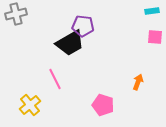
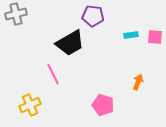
cyan rectangle: moved 21 px left, 24 px down
purple pentagon: moved 10 px right, 10 px up
pink line: moved 2 px left, 5 px up
yellow cross: rotated 15 degrees clockwise
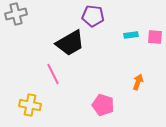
yellow cross: rotated 35 degrees clockwise
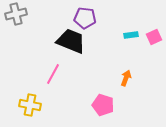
purple pentagon: moved 8 px left, 2 px down
pink square: moved 1 px left; rotated 28 degrees counterclockwise
black trapezoid: moved 1 px right, 2 px up; rotated 128 degrees counterclockwise
pink line: rotated 55 degrees clockwise
orange arrow: moved 12 px left, 4 px up
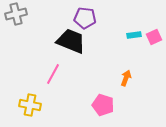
cyan rectangle: moved 3 px right
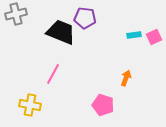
black trapezoid: moved 10 px left, 9 px up
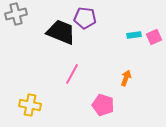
pink line: moved 19 px right
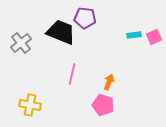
gray cross: moved 5 px right, 29 px down; rotated 25 degrees counterclockwise
pink line: rotated 15 degrees counterclockwise
orange arrow: moved 17 px left, 4 px down
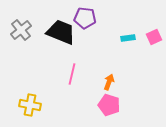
cyan rectangle: moved 6 px left, 3 px down
gray cross: moved 13 px up
pink pentagon: moved 6 px right
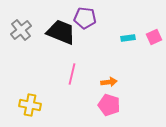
orange arrow: rotated 63 degrees clockwise
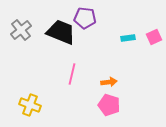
yellow cross: rotated 10 degrees clockwise
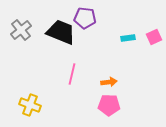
pink pentagon: rotated 15 degrees counterclockwise
